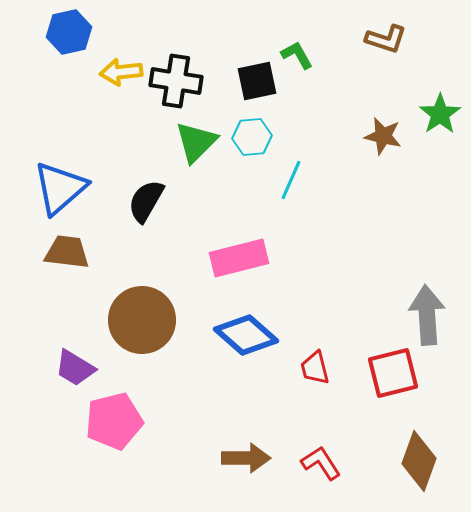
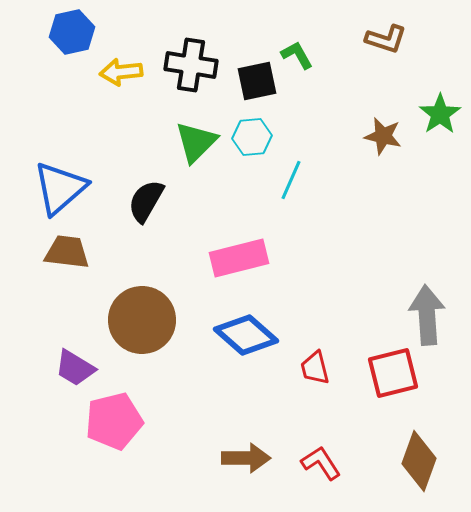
blue hexagon: moved 3 px right
black cross: moved 15 px right, 16 px up
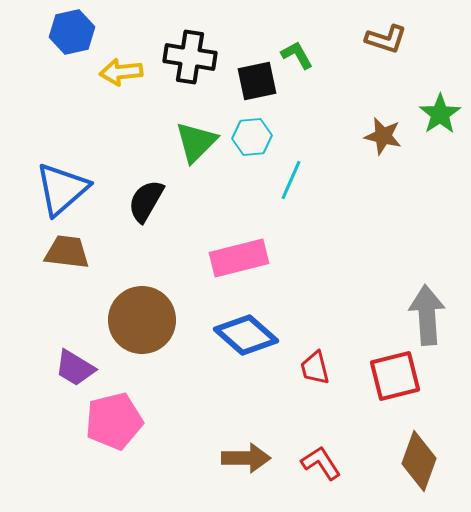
black cross: moved 1 px left, 8 px up
blue triangle: moved 2 px right, 1 px down
red square: moved 2 px right, 3 px down
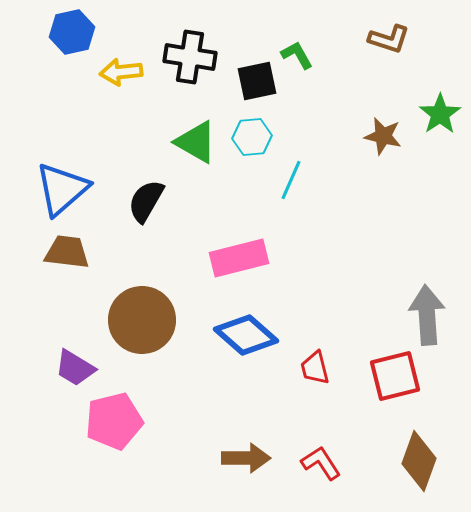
brown L-shape: moved 3 px right
green triangle: rotated 45 degrees counterclockwise
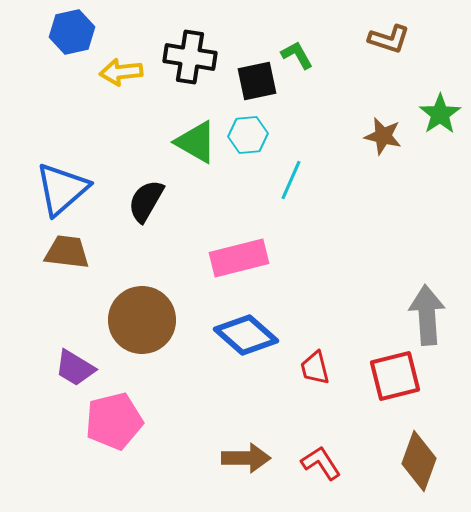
cyan hexagon: moved 4 px left, 2 px up
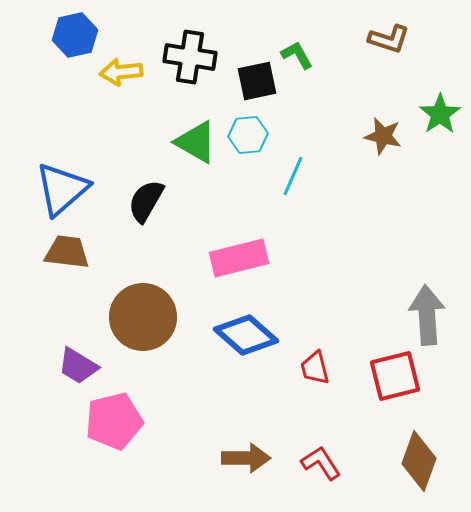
blue hexagon: moved 3 px right, 3 px down
cyan line: moved 2 px right, 4 px up
brown circle: moved 1 px right, 3 px up
purple trapezoid: moved 3 px right, 2 px up
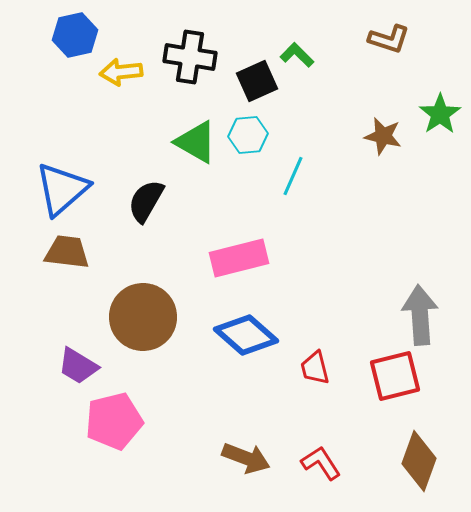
green L-shape: rotated 16 degrees counterclockwise
black square: rotated 12 degrees counterclockwise
gray arrow: moved 7 px left
brown arrow: rotated 21 degrees clockwise
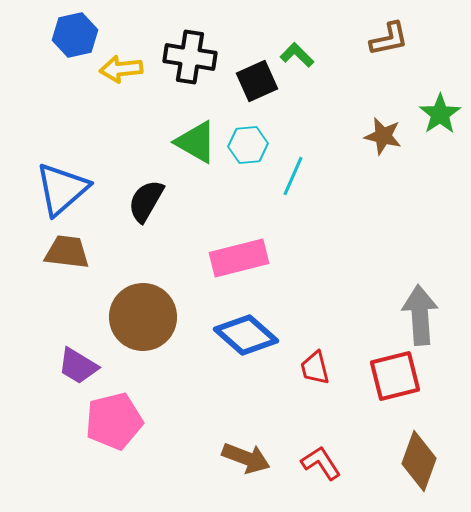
brown L-shape: rotated 30 degrees counterclockwise
yellow arrow: moved 3 px up
cyan hexagon: moved 10 px down
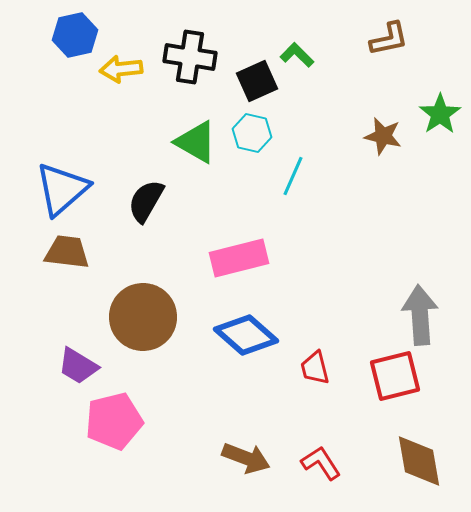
cyan hexagon: moved 4 px right, 12 px up; rotated 18 degrees clockwise
brown diamond: rotated 30 degrees counterclockwise
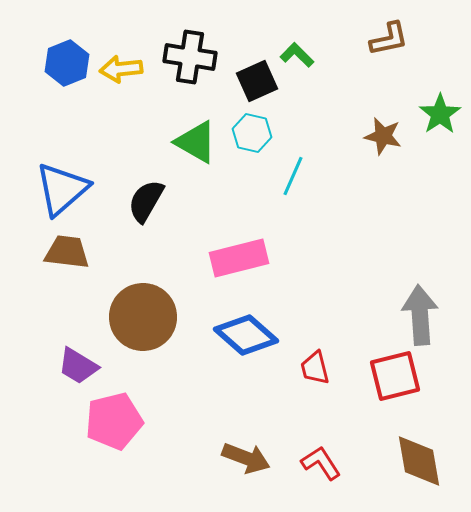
blue hexagon: moved 8 px left, 28 px down; rotated 9 degrees counterclockwise
